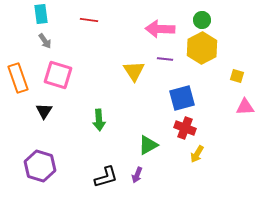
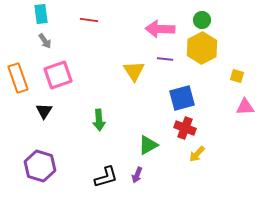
pink square: rotated 36 degrees counterclockwise
yellow arrow: rotated 12 degrees clockwise
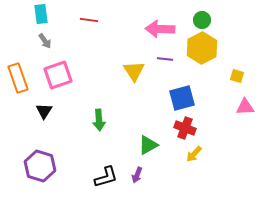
yellow arrow: moved 3 px left
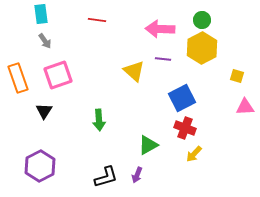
red line: moved 8 px right
purple line: moved 2 px left
yellow triangle: rotated 15 degrees counterclockwise
blue square: rotated 12 degrees counterclockwise
purple hexagon: rotated 16 degrees clockwise
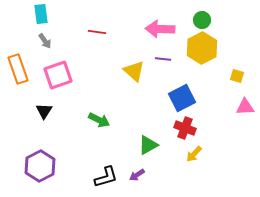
red line: moved 12 px down
orange rectangle: moved 9 px up
green arrow: rotated 60 degrees counterclockwise
purple arrow: rotated 35 degrees clockwise
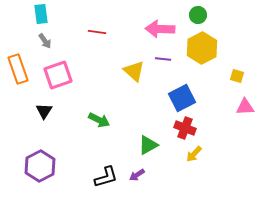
green circle: moved 4 px left, 5 px up
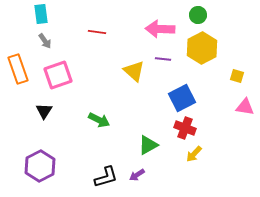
pink triangle: rotated 12 degrees clockwise
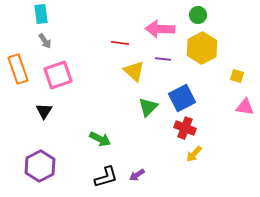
red line: moved 23 px right, 11 px down
green arrow: moved 1 px right, 19 px down
green triangle: moved 38 px up; rotated 15 degrees counterclockwise
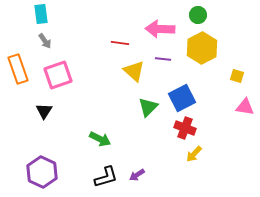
purple hexagon: moved 2 px right, 6 px down; rotated 8 degrees counterclockwise
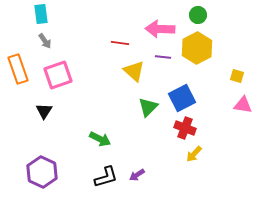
yellow hexagon: moved 5 px left
purple line: moved 2 px up
pink triangle: moved 2 px left, 2 px up
